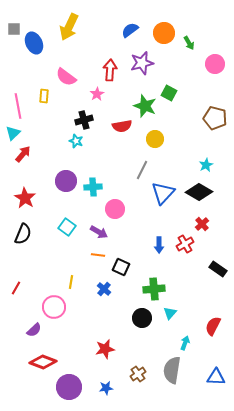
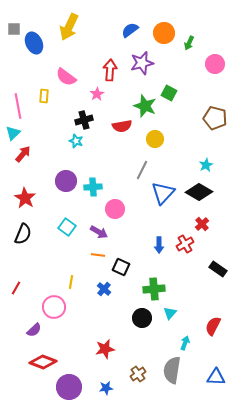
green arrow at (189, 43): rotated 56 degrees clockwise
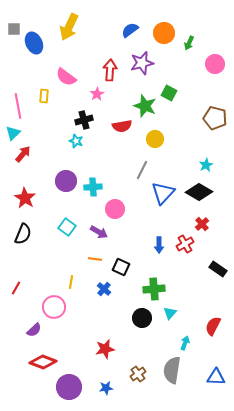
orange line at (98, 255): moved 3 px left, 4 px down
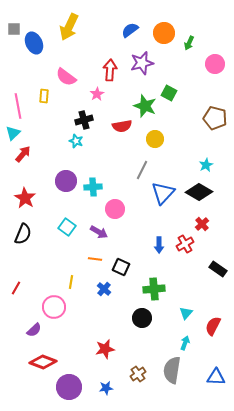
cyan triangle at (170, 313): moved 16 px right
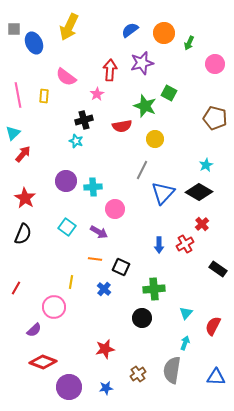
pink line at (18, 106): moved 11 px up
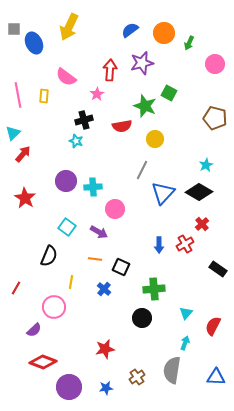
black semicircle at (23, 234): moved 26 px right, 22 px down
brown cross at (138, 374): moved 1 px left, 3 px down
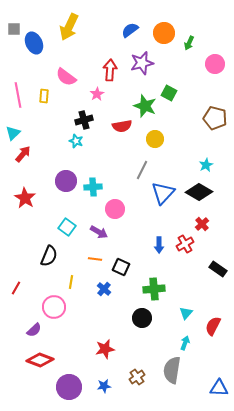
red diamond at (43, 362): moved 3 px left, 2 px up
blue triangle at (216, 377): moved 3 px right, 11 px down
blue star at (106, 388): moved 2 px left, 2 px up
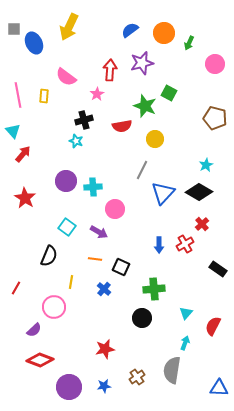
cyan triangle at (13, 133): moved 2 px up; rotated 28 degrees counterclockwise
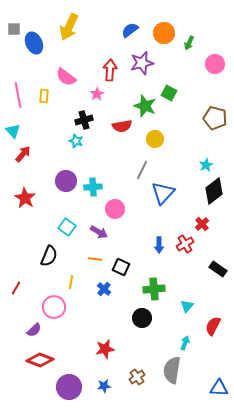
black diamond at (199, 192): moved 15 px right, 1 px up; rotated 68 degrees counterclockwise
cyan triangle at (186, 313): moved 1 px right, 7 px up
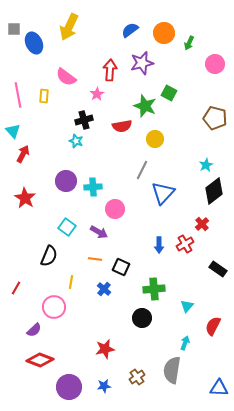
red arrow at (23, 154): rotated 12 degrees counterclockwise
